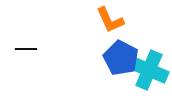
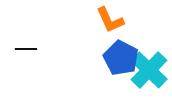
cyan cross: rotated 21 degrees clockwise
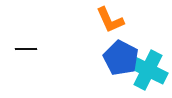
cyan cross: moved 1 px left; rotated 18 degrees counterclockwise
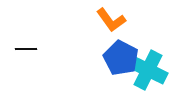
orange L-shape: moved 1 px right; rotated 12 degrees counterclockwise
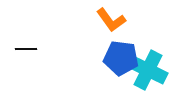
blue pentagon: rotated 20 degrees counterclockwise
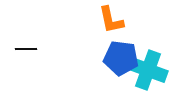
orange L-shape: rotated 24 degrees clockwise
cyan cross: rotated 6 degrees counterclockwise
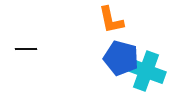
blue pentagon: rotated 8 degrees clockwise
cyan cross: moved 2 px left, 1 px down
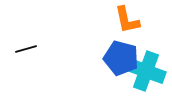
orange L-shape: moved 16 px right
black line: rotated 15 degrees counterclockwise
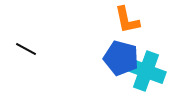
black line: rotated 45 degrees clockwise
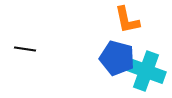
black line: moved 1 px left; rotated 20 degrees counterclockwise
blue pentagon: moved 4 px left
